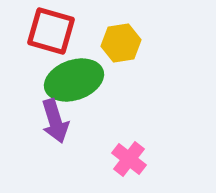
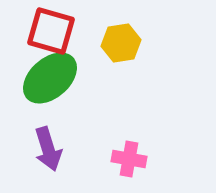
green ellipse: moved 24 px left, 2 px up; rotated 22 degrees counterclockwise
purple arrow: moved 7 px left, 28 px down
pink cross: rotated 28 degrees counterclockwise
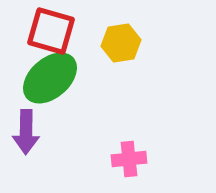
purple arrow: moved 22 px left, 17 px up; rotated 18 degrees clockwise
pink cross: rotated 16 degrees counterclockwise
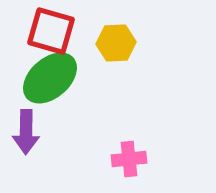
yellow hexagon: moved 5 px left; rotated 6 degrees clockwise
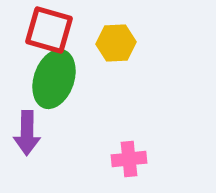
red square: moved 2 px left, 1 px up
green ellipse: moved 4 px right, 1 px down; rotated 30 degrees counterclockwise
purple arrow: moved 1 px right, 1 px down
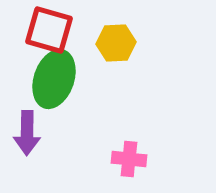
pink cross: rotated 12 degrees clockwise
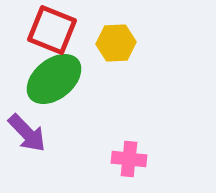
red square: moved 3 px right; rotated 6 degrees clockwise
green ellipse: rotated 32 degrees clockwise
purple arrow: rotated 45 degrees counterclockwise
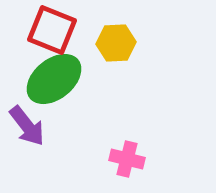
purple arrow: moved 7 px up; rotated 6 degrees clockwise
pink cross: moved 2 px left; rotated 8 degrees clockwise
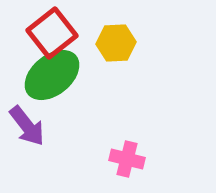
red square: moved 3 px down; rotated 30 degrees clockwise
green ellipse: moved 2 px left, 4 px up
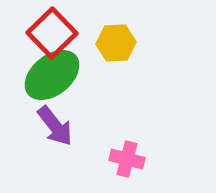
red square: rotated 6 degrees counterclockwise
purple arrow: moved 28 px right
